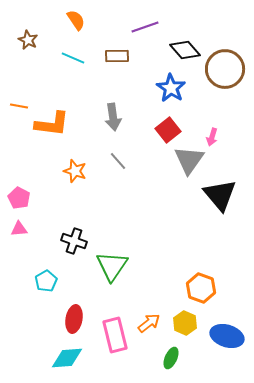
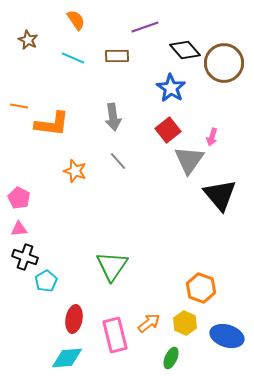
brown circle: moved 1 px left, 6 px up
black cross: moved 49 px left, 16 px down
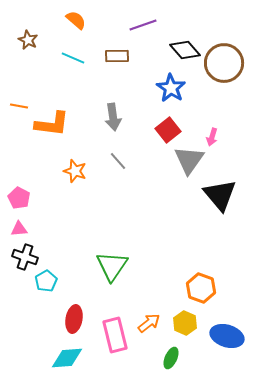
orange semicircle: rotated 15 degrees counterclockwise
purple line: moved 2 px left, 2 px up
